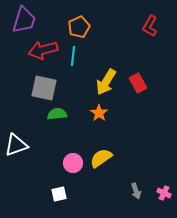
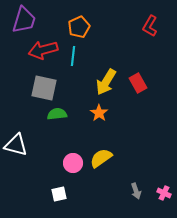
white triangle: rotated 35 degrees clockwise
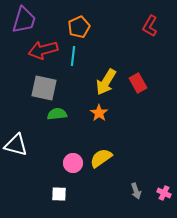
white square: rotated 14 degrees clockwise
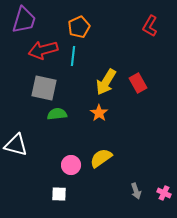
pink circle: moved 2 px left, 2 px down
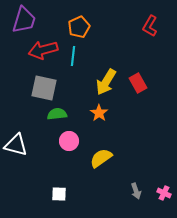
pink circle: moved 2 px left, 24 px up
